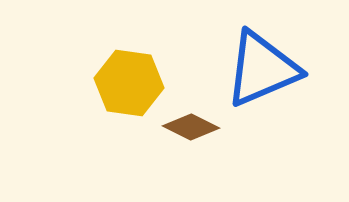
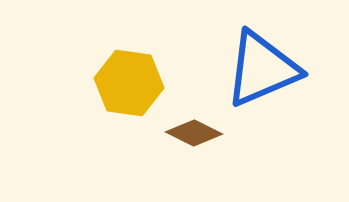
brown diamond: moved 3 px right, 6 px down
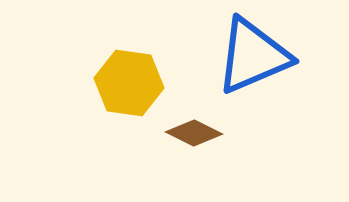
blue triangle: moved 9 px left, 13 px up
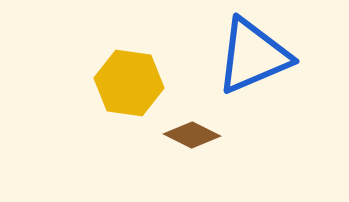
brown diamond: moved 2 px left, 2 px down
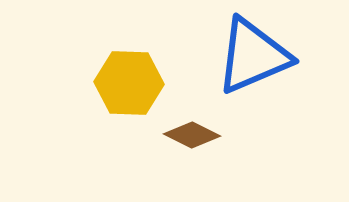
yellow hexagon: rotated 6 degrees counterclockwise
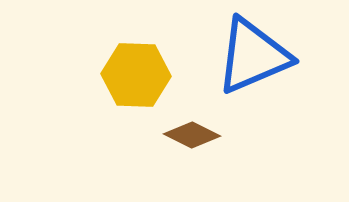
yellow hexagon: moved 7 px right, 8 px up
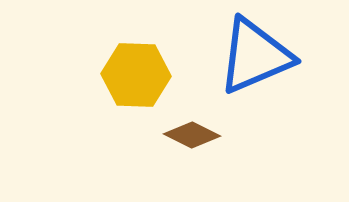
blue triangle: moved 2 px right
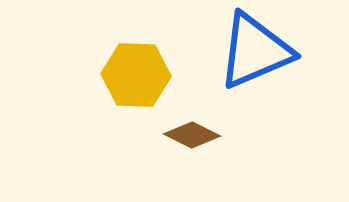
blue triangle: moved 5 px up
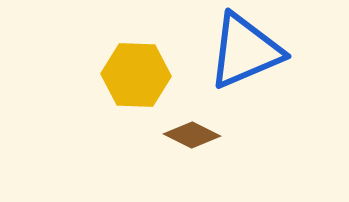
blue triangle: moved 10 px left
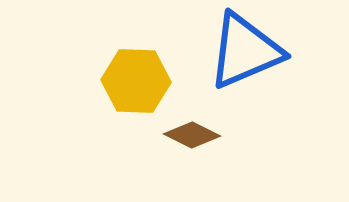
yellow hexagon: moved 6 px down
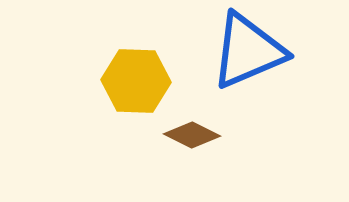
blue triangle: moved 3 px right
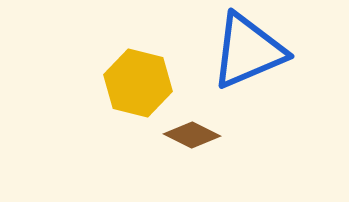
yellow hexagon: moved 2 px right, 2 px down; rotated 12 degrees clockwise
